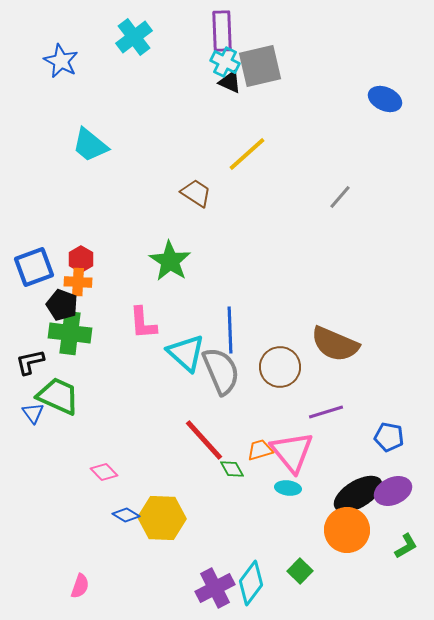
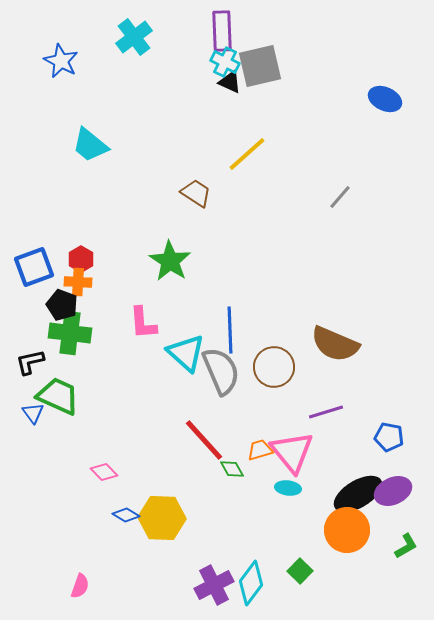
brown circle at (280, 367): moved 6 px left
purple cross at (215, 588): moved 1 px left, 3 px up
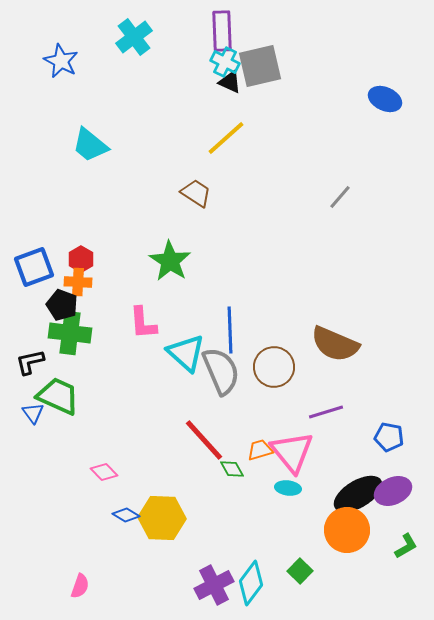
yellow line at (247, 154): moved 21 px left, 16 px up
